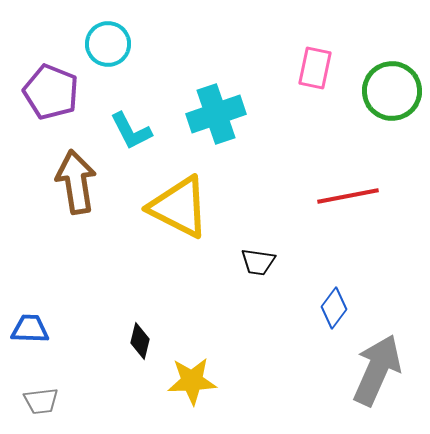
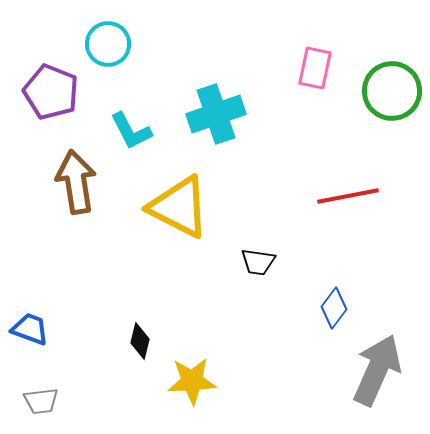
blue trapezoid: rotated 18 degrees clockwise
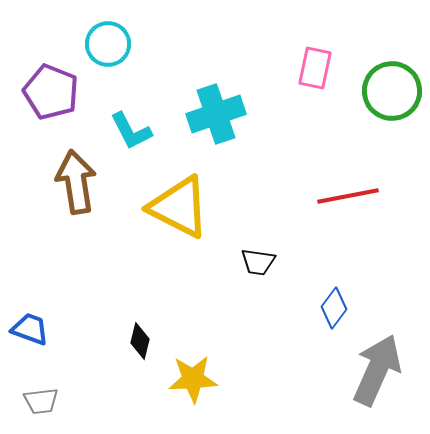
yellow star: moved 1 px right, 2 px up
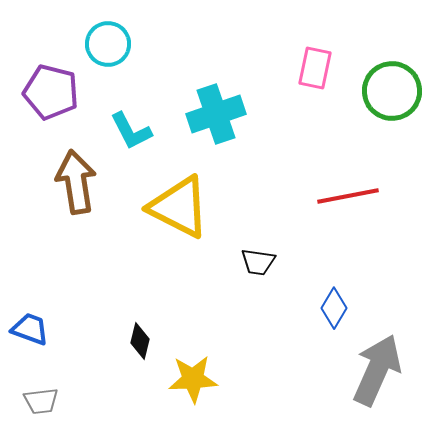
purple pentagon: rotated 8 degrees counterclockwise
blue diamond: rotated 6 degrees counterclockwise
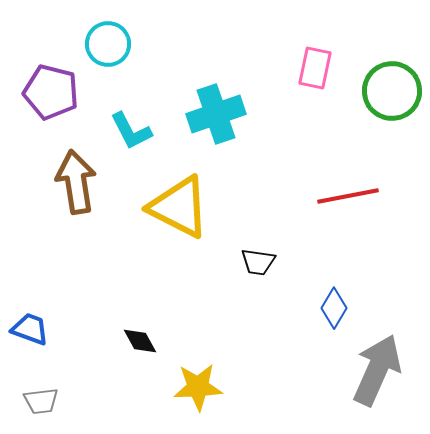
black diamond: rotated 42 degrees counterclockwise
yellow star: moved 5 px right, 8 px down
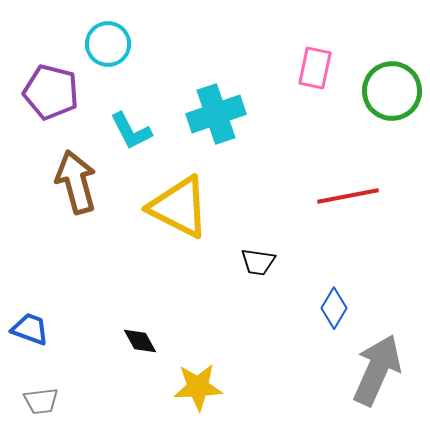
brown arrow: rotated 6 degrees counterclockwise
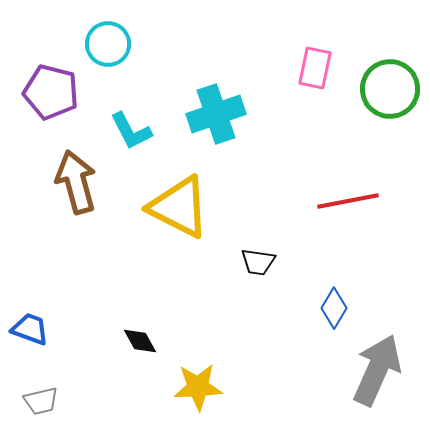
green circle: moved 2 px left, 2 px up
red line: moved 5 px down
gray trapezoid: rotated 6 degrees counterclockwise
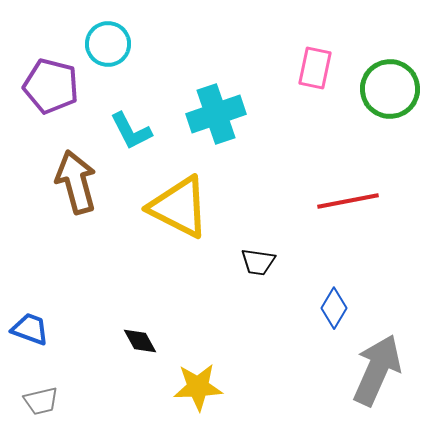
purple pentagon: moved 6 px up
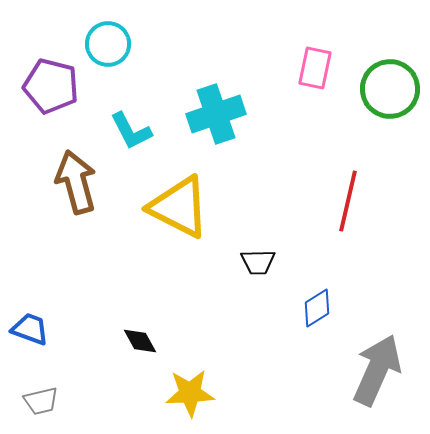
red line: rotated 66 degrees counterclockwise
black trapezoid: rotated 9 degrees counterclockwise
blue diamond: moved 17 px left; rotated 27 degrees clockwise
yellow star: moved 8 px left, 6 px down
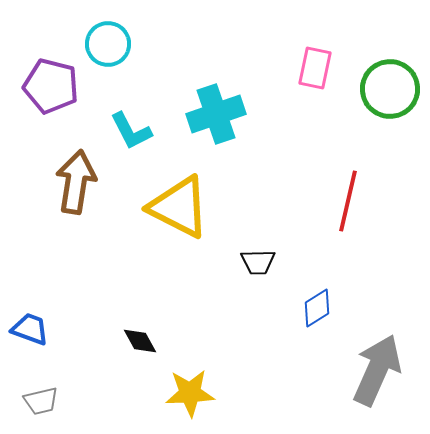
brown arrow: rotated 24 degrees clockwise
